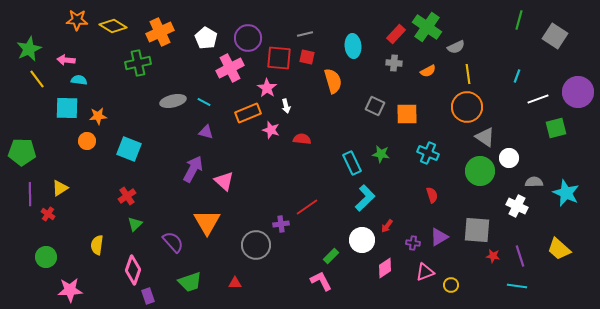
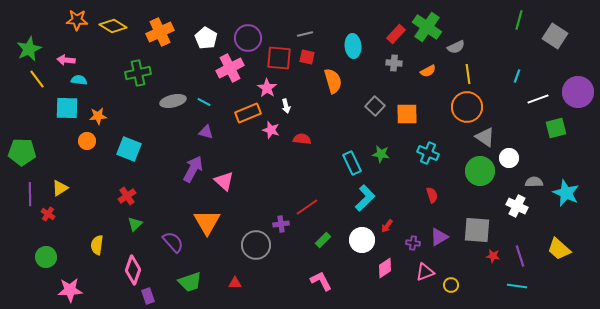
green cross at (138, 63): moved 10 px down
gray square at (375, 106): rotated 18 degrees clockwise
green rectangle at (331, 256): moved 8 px left, 16 px up
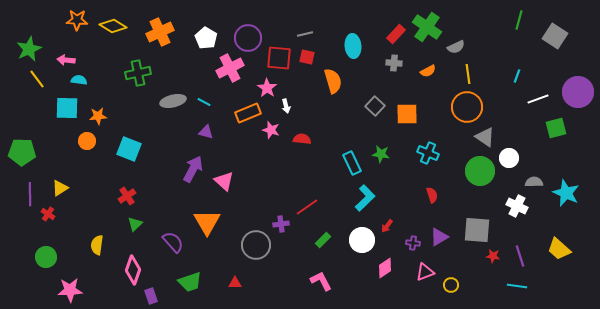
purple rectangle at (148, 296): moved 3 px right
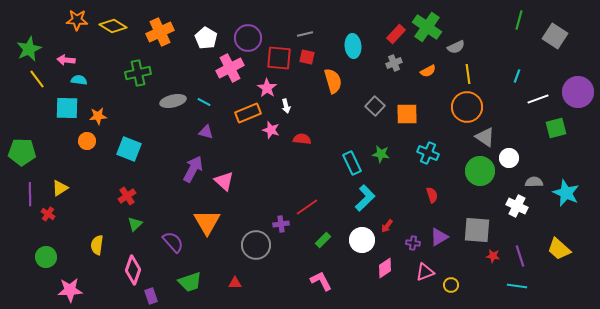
gray cross at (394, 63): rotated 28 degrees counterclockwise
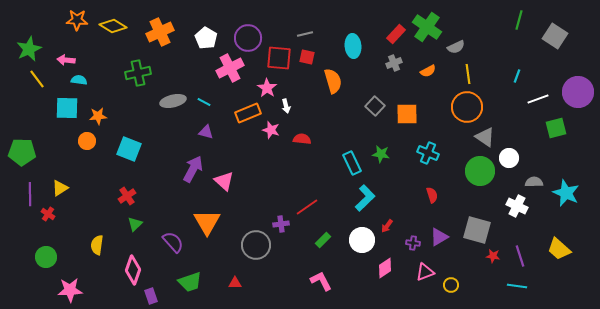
gray square at (477, 230): rotated 12 degrees clockwise
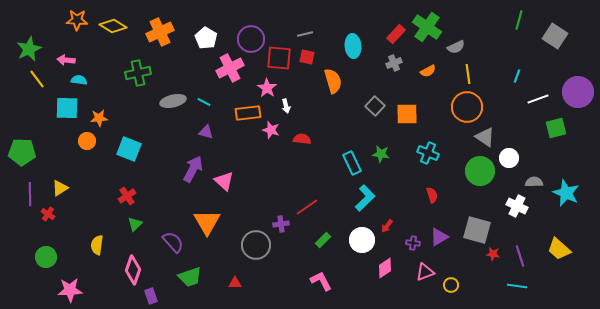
purple circle at (248, 38): moved 3 px right, 1 px down
orange rectangle at (248, 113): rotated 15 degrees clockwise
orange star at (98, 116): moved 1 px right, 2 px down
red star at (493, 256): moved 2 px up
green trapezoid at (190, 282): moved 5 px up
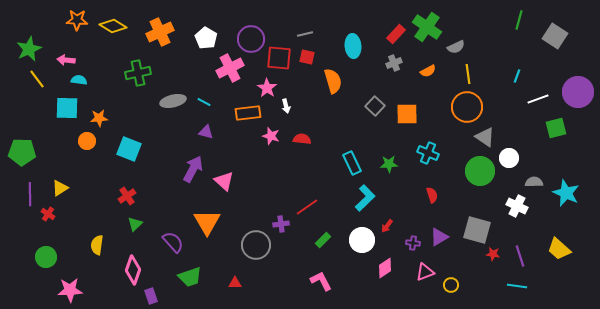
pink star at (271, 130): moved 6 px down
green star at (381, 154): moved 8 px right, 10 px down; rotated 12 degrees counterclockwise
